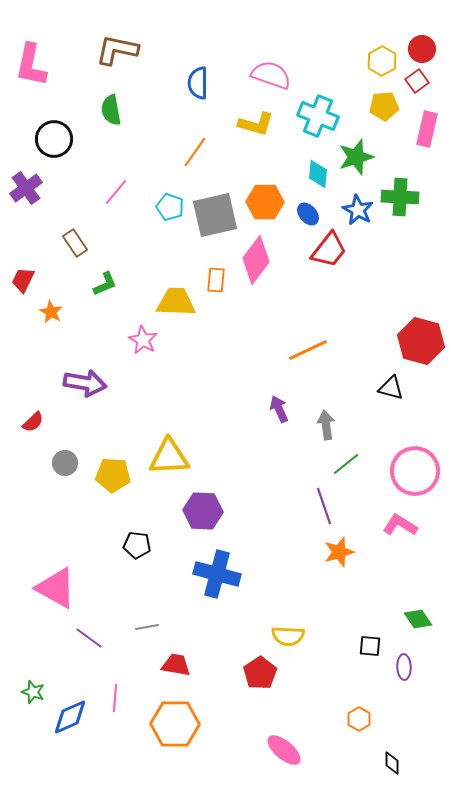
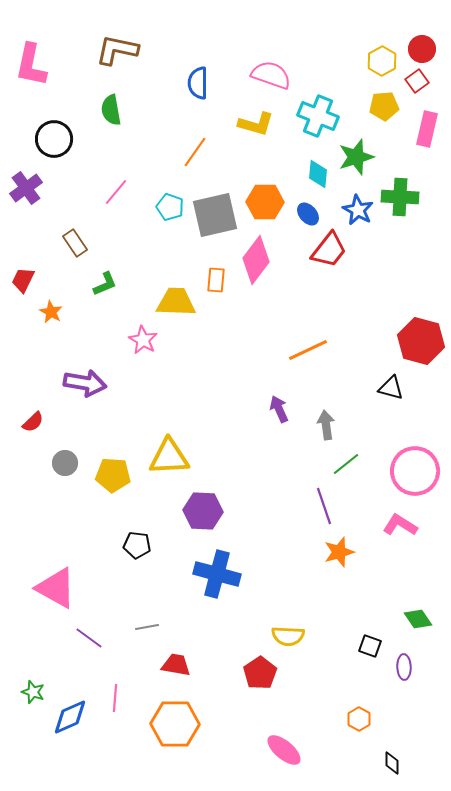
black square at (370, 646): rotated 15 degrees clockwise
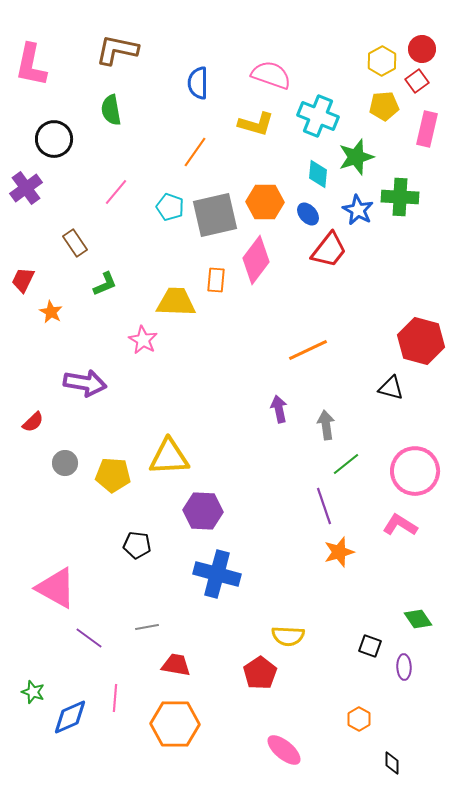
purple arrow at (279, 409): rotated 12 degrees clockwise
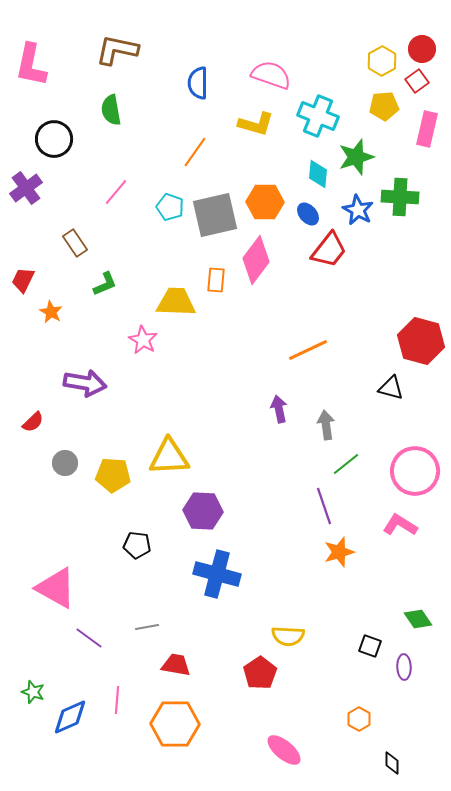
pink line at (115, 698): moved 2 px right, 2 px down
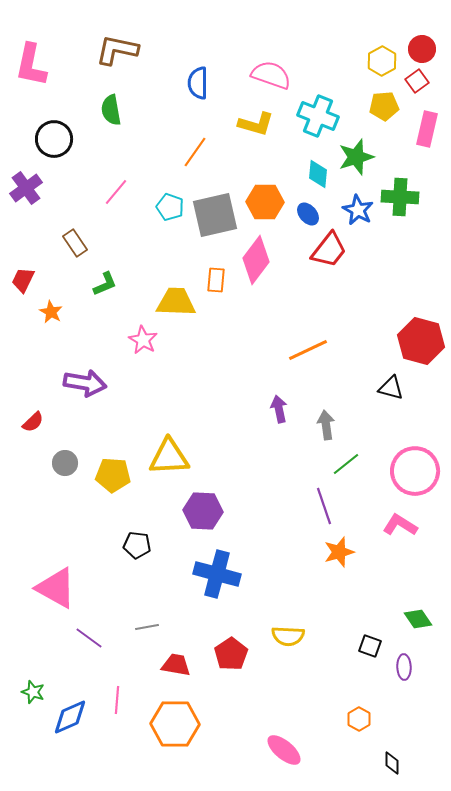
red pentagon at (260, 673): moved 29 px left, 19 px up
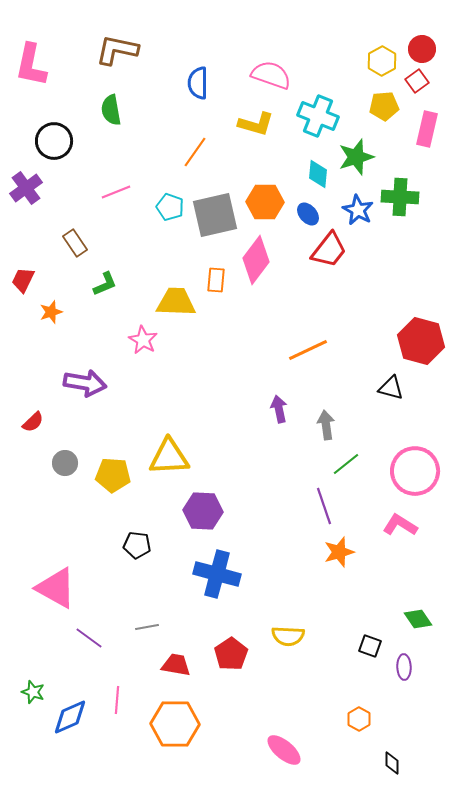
black circle at (54, 139): moved 2 px down
pink line at (116, 192): rotated 28 degrees clockwise
orange star at (51, 312): rotated 25 degrees clockwise
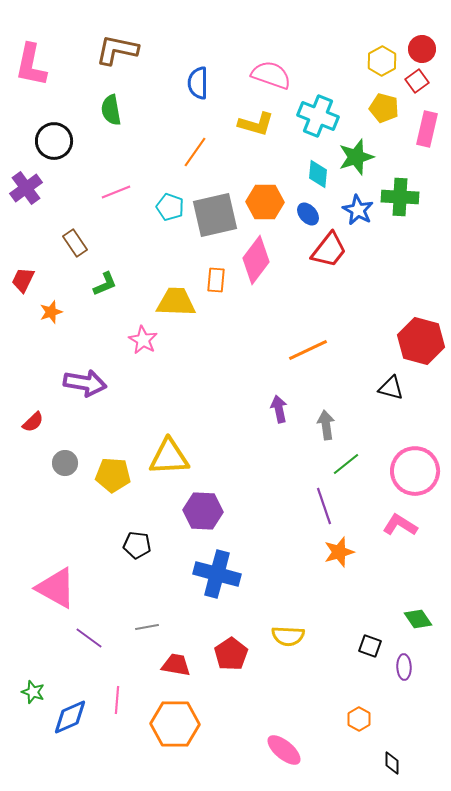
yellow pentagon at (384, 106): moved 2 px down; rotated 20 degrees clockwise
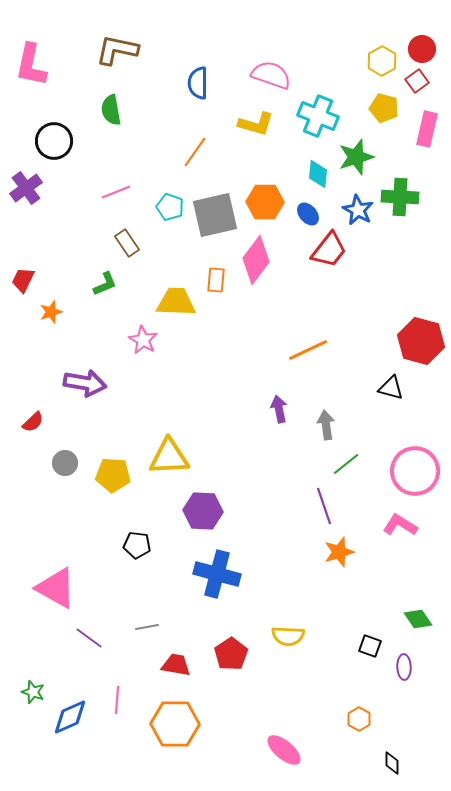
brown rectangle at (75, 243): moved 52 px right
